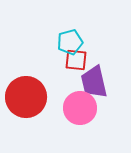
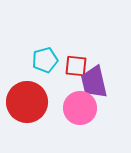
cyan pentagon: moved 25 px left, 18 px down
red square: moved 6 px down
red circle: moved 1 px right, 5 px down
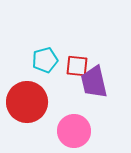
red square: moved 1 px right
pink circle: moved 6 px left, 23 px down
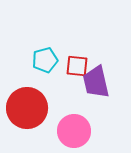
purple trapezoid: moved 2 px right
red circle: moved 6 px down
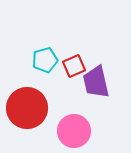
red square: moved 3 px left; rotated 30 degrees counterclockwise
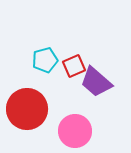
purple trapezoid: rotated 36 degrees counterclockwise
red circle: moved 1 px down
pink circle: moved 1 px right
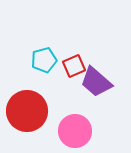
cyan pentagon: moved 1 px left
red circle: moved 2 px down
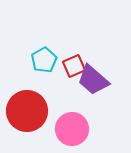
cyan pentagon: rotated 15 degrees counterclockwise
purple trapezoid: moved 3 px left, 2 px up
pink circle: moved 3 px left, 2 px up
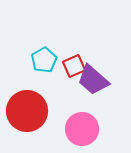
pink circle: moved 10 px right
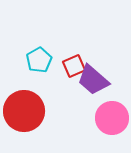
cyan pentagon: moved 5 px left
red circle: moved 3 px left
pink circle: moved 30 px right, 11 px up
